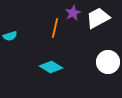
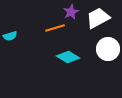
purple star: moved 2 px left, 1 px up
orange line: rotated 60 degrees clockwise
white circle: moved 13 px up
cyan diamond: moved 17 px right, 10 px up
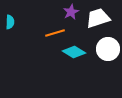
white trapezoid: rotated 10 degrees clockwise
orange line: moved 5 px down
cyan semicircle: moved 14 px up; rotated 72 degrees counterclockwise
cyan diamond: moved 6 px right, 5 px up
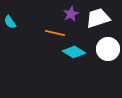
purple star: moved 2 px down
cyan semicircle: rotated 144 degrees clockwise
orange line: rotated 30 degrees clockwise
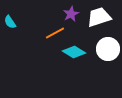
white trapezoid: moved 1 px right, 1 px up
orange line: rotated 42 degrees counterclockwise
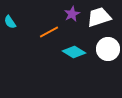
purple star: moved 1 px right
orange line: moved 6 px left, 1 px up
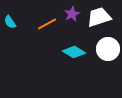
orange line: moved 2 px left, 8 px up
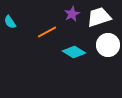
orange line: moved 8 px down
white circle: moved 4 px up
